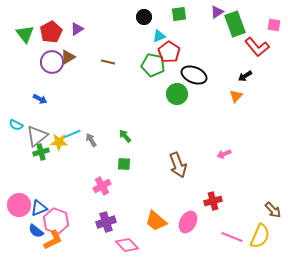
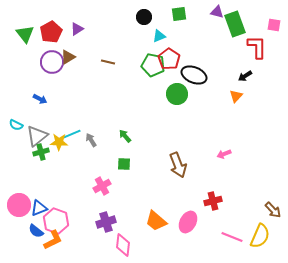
purple triangle at (217, 12): rotated 48 degrees clockwise
red L-shape at (257, 47): rotated 140 degrees counterclockwise
red pentagon at (169, 52): moved 7 px down
pink diamond at (127, 245): moved 4 px left; rotated 50 degrees clockwise
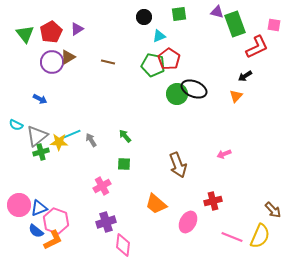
red L-shape at (257, 47): rotated 65 degrees clockwise
black ellipse at (194, 75): moved 14 px down
orange trapezoid at (156, 221): moved 17 px up
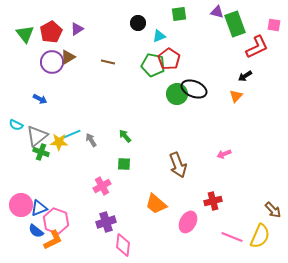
black circle at (144, 17): moved 6 px left, 6 px down
green cross at (41, 152): rotated 35 degrees clockwise
pink circle at (19, 205): moved 2 px right
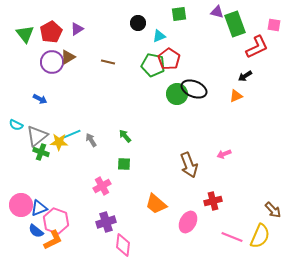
orange triangle at (236, 96): rotated 24 degrees clockwise
brown arrow at (178, 165): moved 11 px right
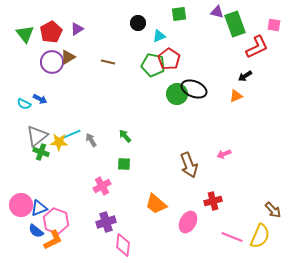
cyan semicircle at (16, 125): moved 8 px right, 21 px up
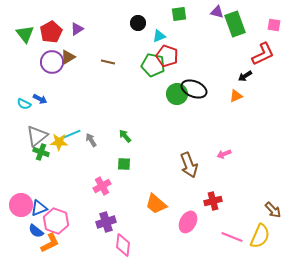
red L-shape at (257, 47): moved 6 px right, 7 px down
red pentagon at (169, 59): moved 2 px left, 3 px up; rotated 15 degrees counterclockwise
orange L-shape at (53, 240): moved 3 px left, 3 px down
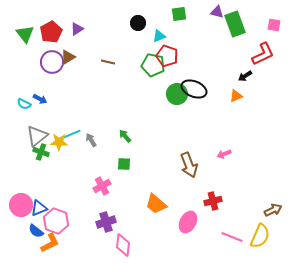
brown arrow at (273, 210): rotated 72 degrees counterclockwise
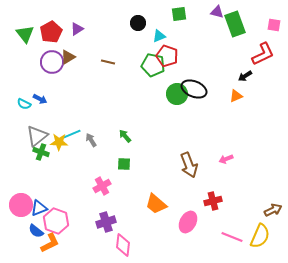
pink arrow at (224, 154): moved 2 px right, 5 px down
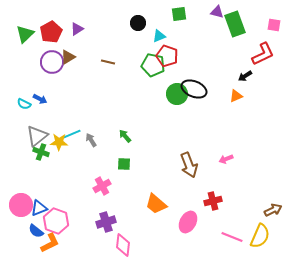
green triangle at (25, 34): rotated 24 degrees clockwise
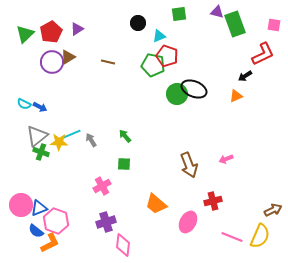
blue arrow at (40, 99): moved 8 px down
